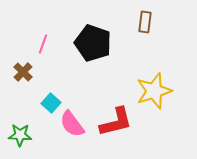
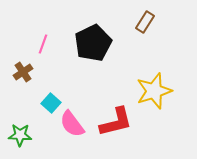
brown rectangle: rotated 25 degrees clockwise
black pentagon: rotated 27 degrees clockwise
brown cross: rotated 12 degrees clockwise
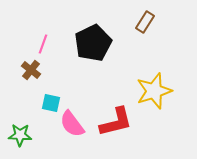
brown cross: moved 8 px right, 2 px up; rotated 18 degrees counterclockwise
cyan square: rotated 30 degrees counterclockwise
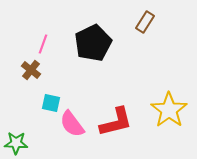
yellow star: moved 15 px right, 19 px down; rotated 18 degrees counterclockwise
green star: moved 4 px left, 8 px down
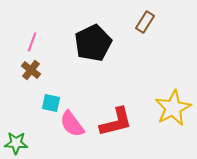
pink line: moved 11 px left, 2 px up
yellow star: moved 4 px right, 2 px up; rotated 9 degrees clockwise
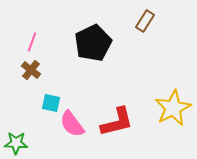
brown rectangle: moved 1 px up
red L-shape: moved 1 px right
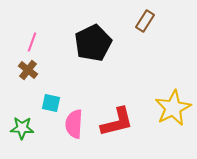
brown cross: moved 3 px left
pink semicircle: moved 2 px right; rotated 40 degrees clockwise
green star: moved 6 px right, 15 px up
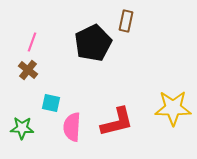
brown rectangle: moved 19 px left; rotated 20 degrees counterclockwise
yellow star: rotated 27 degrees clockwise
pink semicircle: moved 2 px left, 3 px down
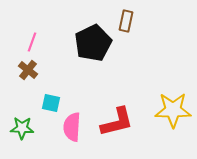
yellow star: moved 2 px down
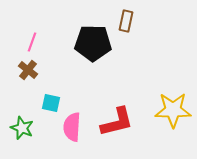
black pentagon: rotated 27 degrees clockwise
green star: rotated 20 degrees clockwise
